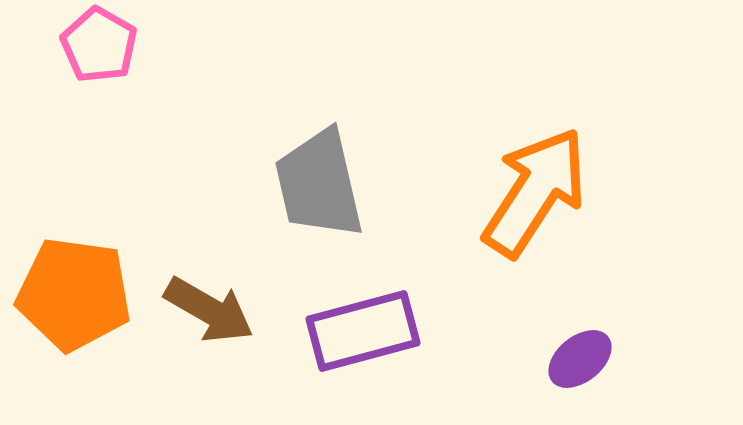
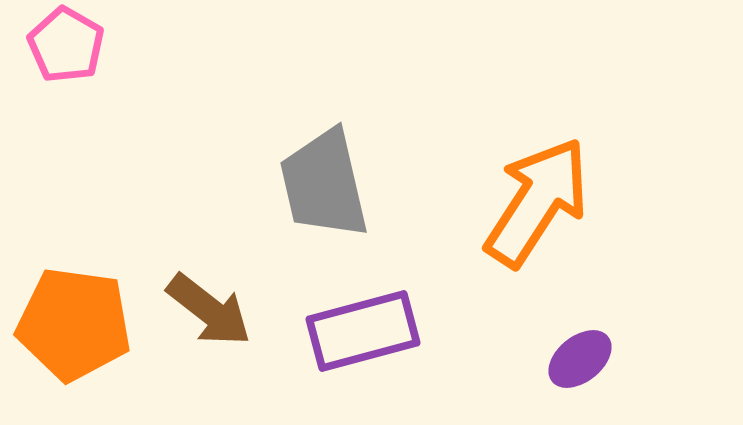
pink pentagon: moved 33 px left
gray trapezoid: moved 5 px right
orange arrow: moved 2 px right, 10 px down
orange pentagon: moved 30 px down
brown arrow: rotated 8 degrees clockwise
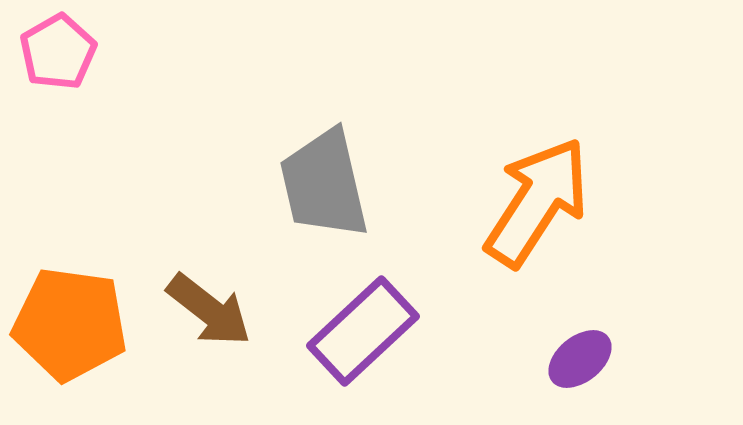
pink pentagon: moved 8 px left, 7 px down; rotated 12 degrees clockwise
orange pentagon: moved 4 px left
purple rectangle: rotated 28 degrees counterclockwise
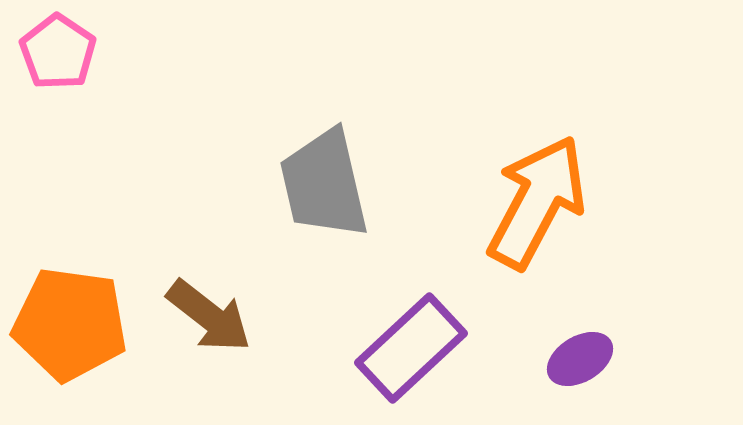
pink pentagon: rotated 8 degrees counterclockwise
orange arrow: rotated 5 degrees counterclockwise
brown arrow: moved 6 px down
purple rectangle: moved 48 px right, 17 px down
purple ellipse: rotated 8 degrees clockwise
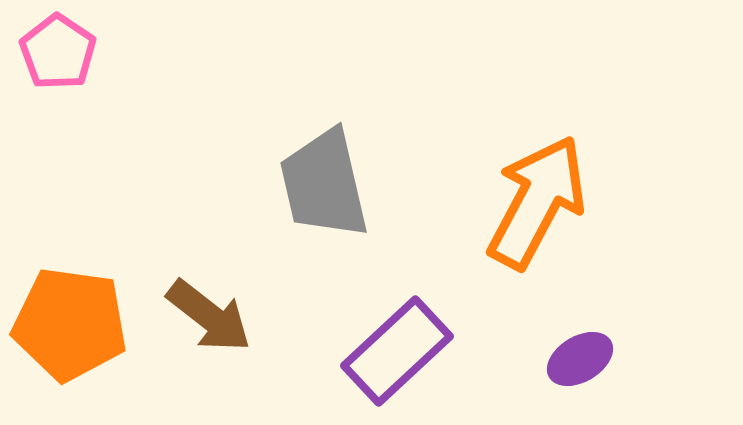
purple rectangle: moved 14 px left, 3 px down
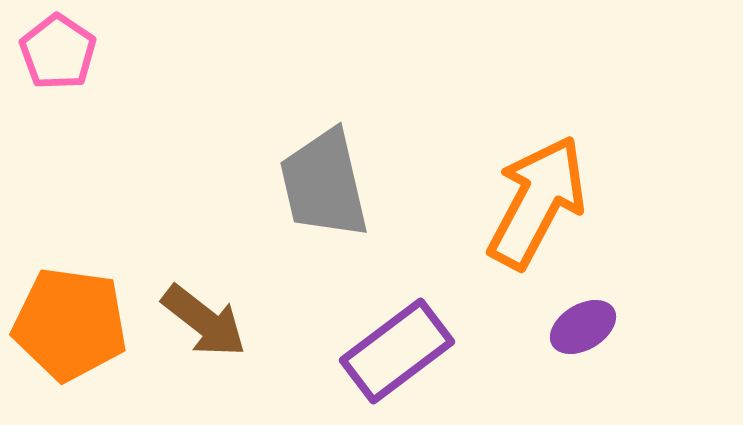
brown arrow: moved 5 px left, 5 px down
purple rectangle: rotated 6 degrees clockwise
purple ellipse: moved 3 px right, 32 px up
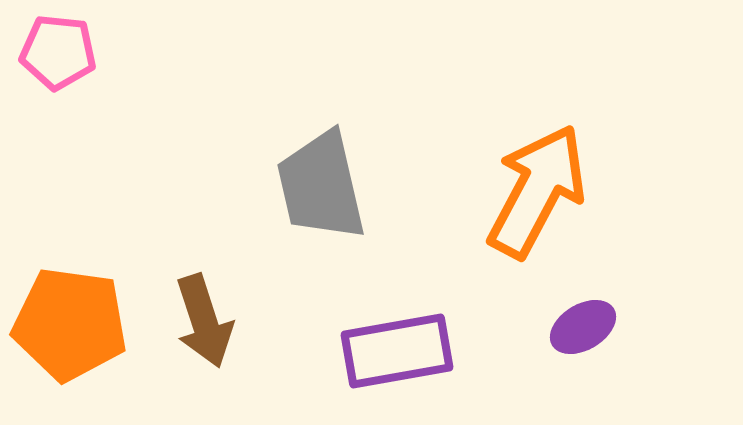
pink pentagon: rotated 28 degrees counterclockwise
gray trapezoid: moved 3 px left, 2 px down
orange arrow: moved 11 px up
brown arrow: rotated 34 degrees clockwise
purple rectangle: rotated 27 degrees clockwise
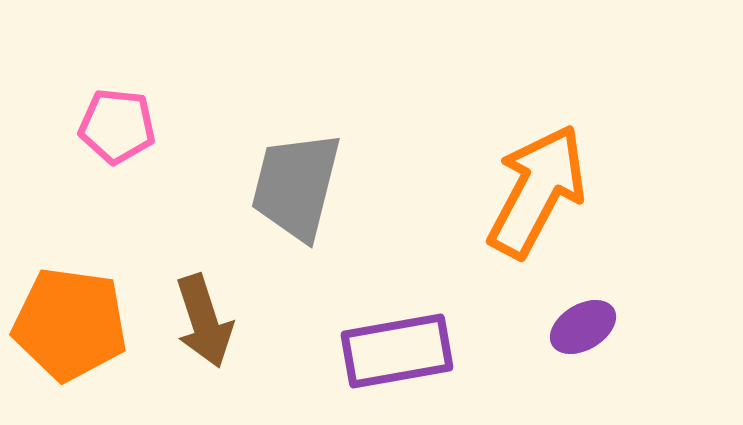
pink pentagon: moved 59 px right, 74 px down
gray trapezoid: moved 25 px left; rotated 27 degrees clockwise
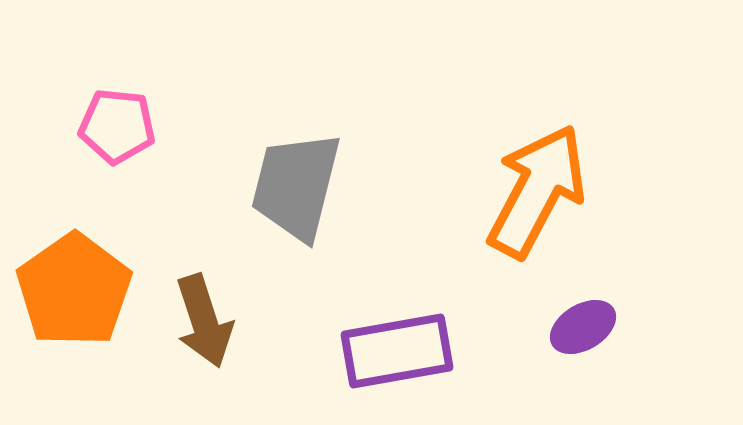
orange pentagon: moved 4 px right, 34 px up; rotated 29 degrees clockwise
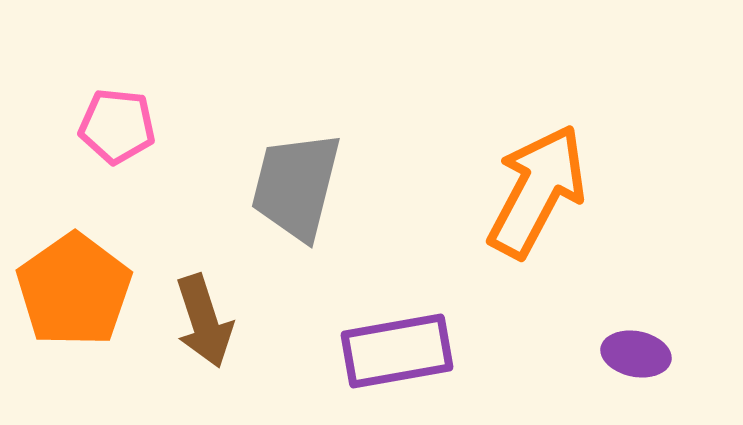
purple ellipse: moved 53 px right, 27 px down; rotated 42 degrees clockwise
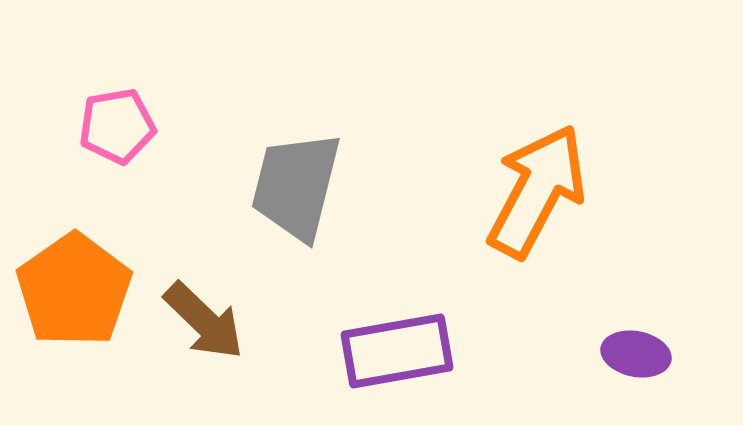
pink pentagon: rotated 16 degrees counterclockwise
brown arrow: rotated 28 degrees counterclockwise
